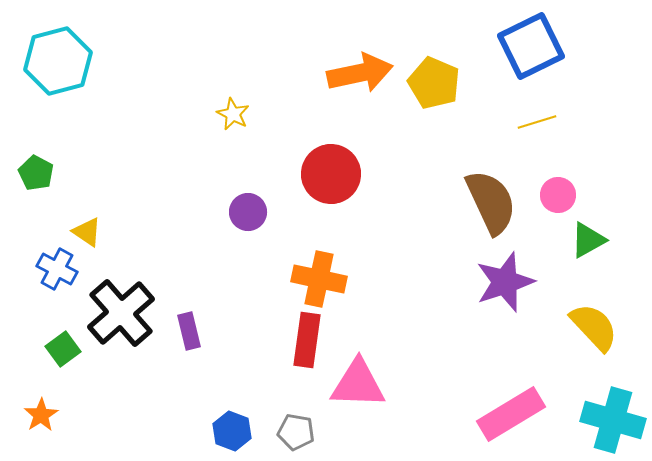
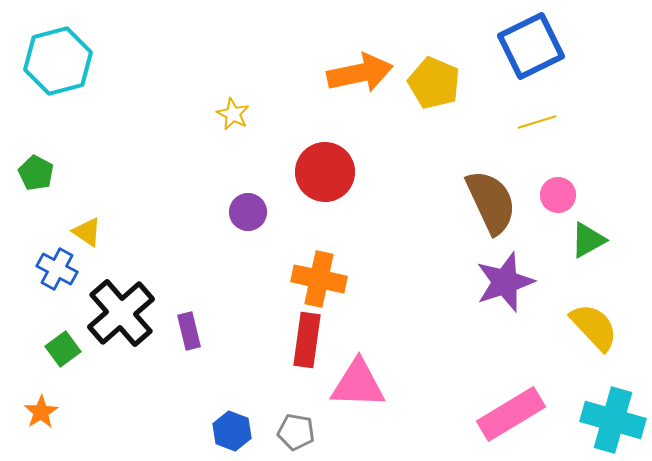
red circle: moved 6 px left, 2 px up
orange star: moved 3 px up
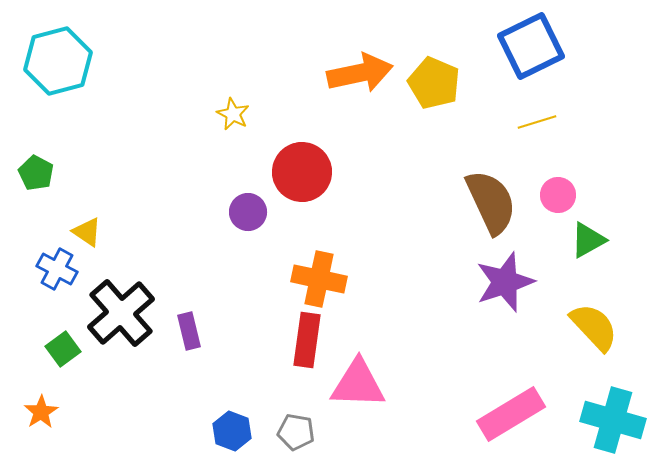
red circle: moved 23 px left
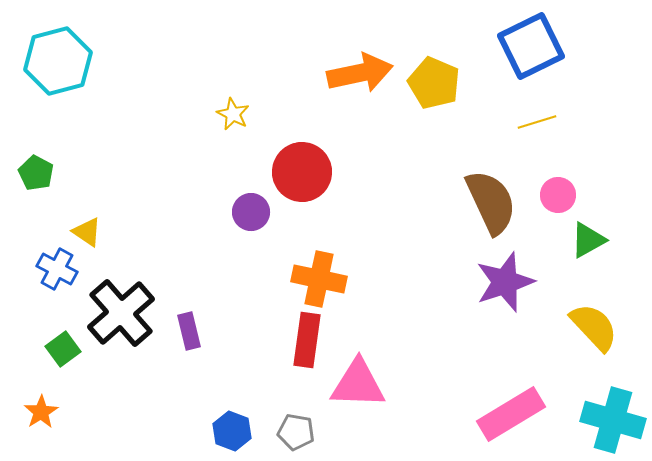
purple circle: moved 3 px right
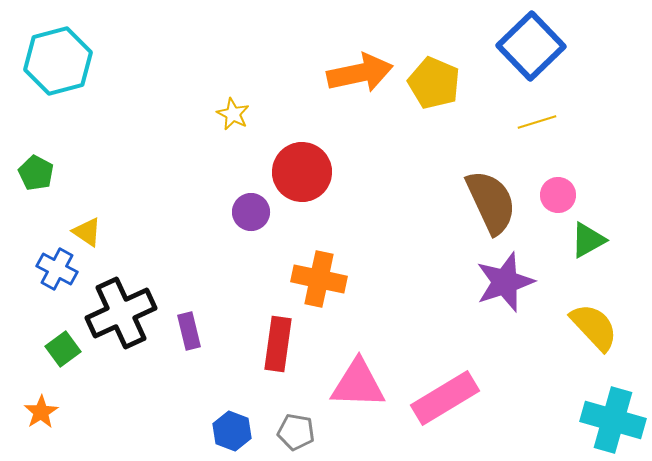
blue square: rotated 18 degrees counterclockwise
black cross: rotated 16 degrees clockwise
red rectangle: moved 29 px left, 4 px down
pink rectangle: moved 66 px left, 16 px up
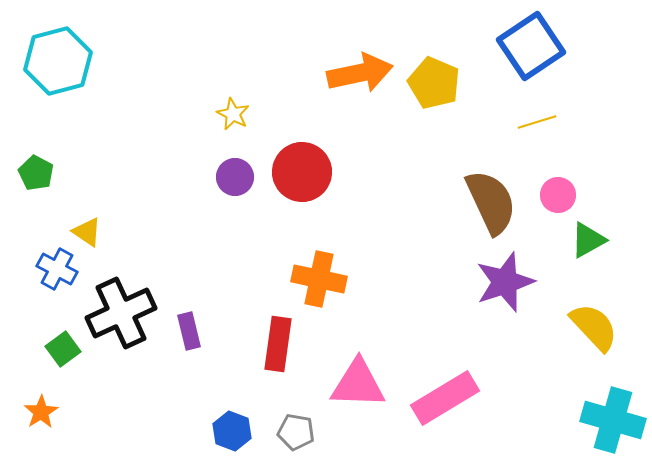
blue square: rotated 10 degrees clockwise
purple circle: moved 16 px left, 35 px up
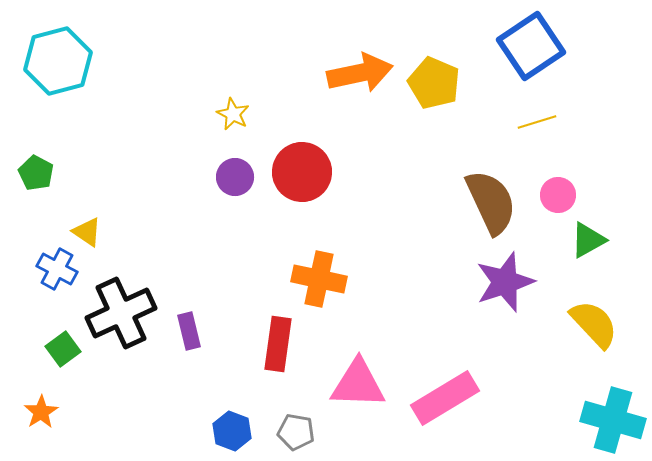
yellow semicircle: moved 3 px up
